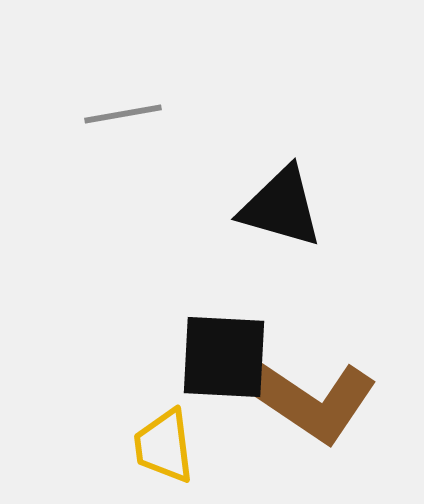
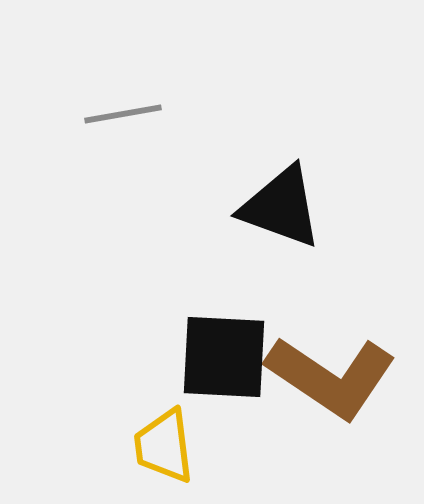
black triangle: rotated 4 degrees clockwise
brown L-shape: moved 19 px right, 24 px up
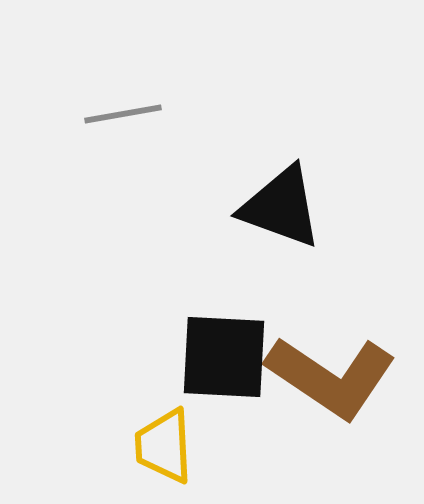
yellow trapezoid: rotated 4 degrees clockwise
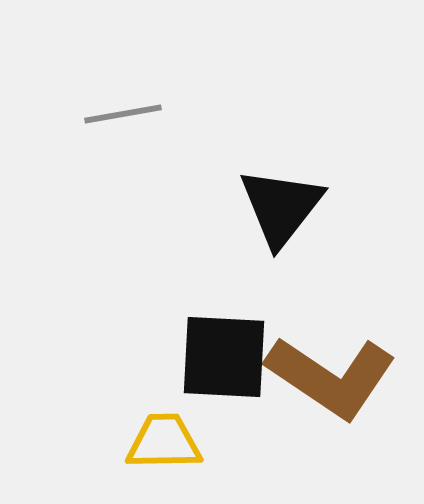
black triangle: rotated 48 degrees clockwise
yellow trapezoid: moved 4 px up; rotated 92 degrees clockwise
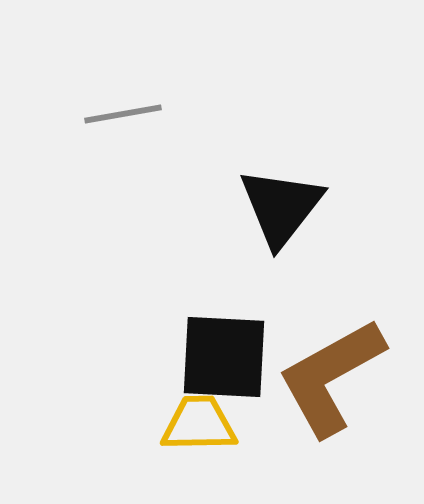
brown L-shape: rotated 117 degrees clockwise
yellow trapezoid: moved 35 px right, 18 px up
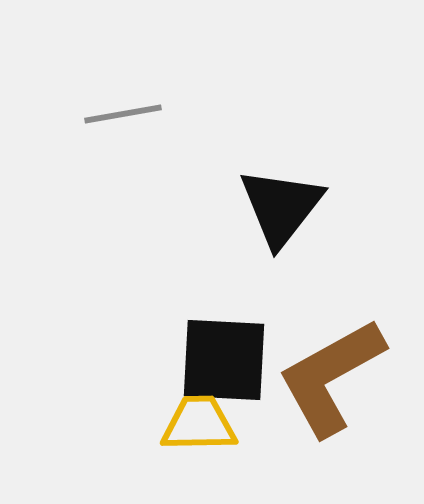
black square: moved 3 px down
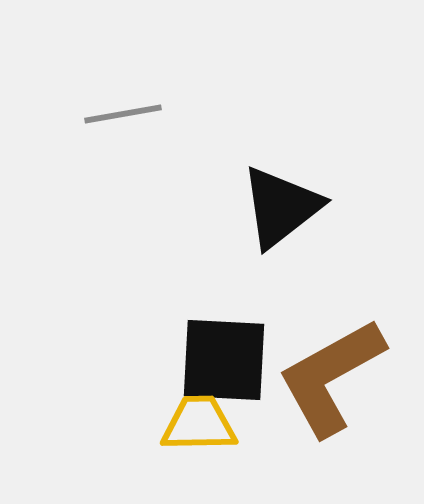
black triangle: rotated 14 degrees clockwise
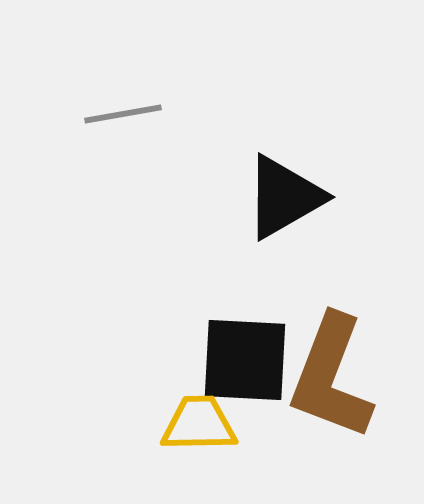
black triangle: moved 3 px right, 10 px up; rotated 8 degrees clockwise
black square: moved 21 px right
brown L-shape: rotated 40 degrees counterclockwise
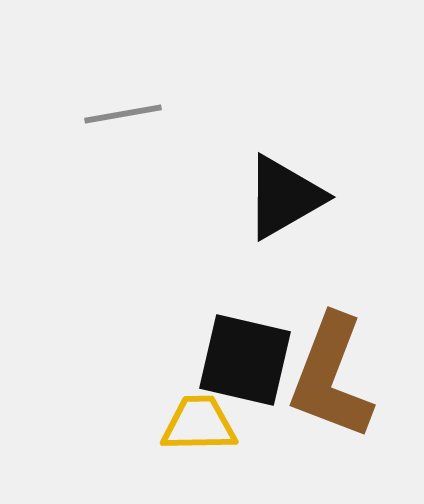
black square: rotated 10 degrees clockwise
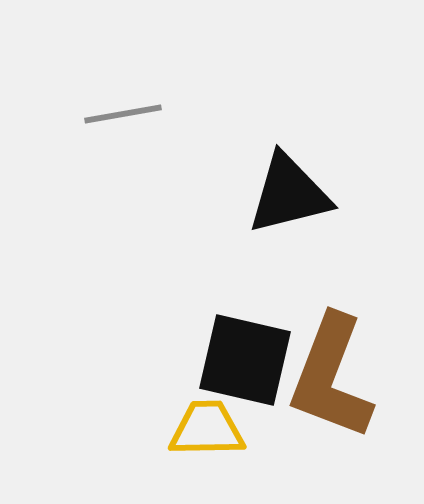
black triangle: moved 5 px right, 3 px up; rotated 16 degrees clockwise
yellow trapezoid: moved 8 px right, 5 px down
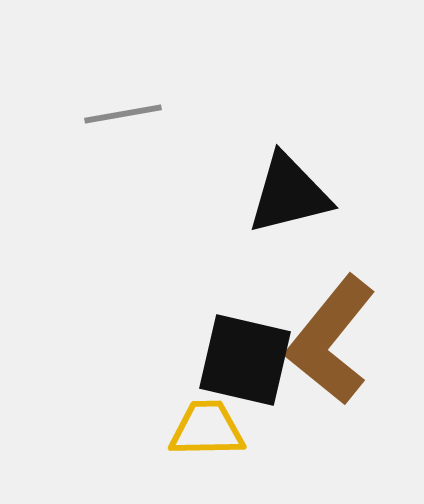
brown L-shape: moved 37 px up; rotated 18 degrees clockwise
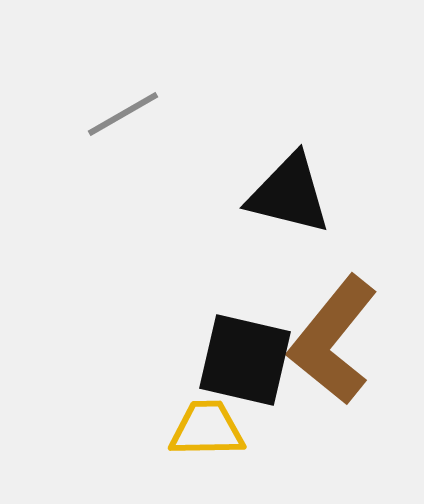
gray line: rotated 20 degrees counterclockwise
black triangle: rotated 28 degrees clockwise
brown L-shape: moved 2 px right
